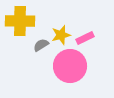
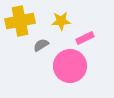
yellow cross: rotated 12 degrees counterclockwise
yellow star: moved 14 px up; rotated 12 degrees clockwise
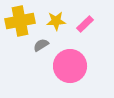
yellow star: moved 5 px left
pink rectangle: moved 14 px up; rotated 18 degrees counterclockwise
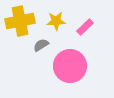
pink rectangle: moved 3 px down
